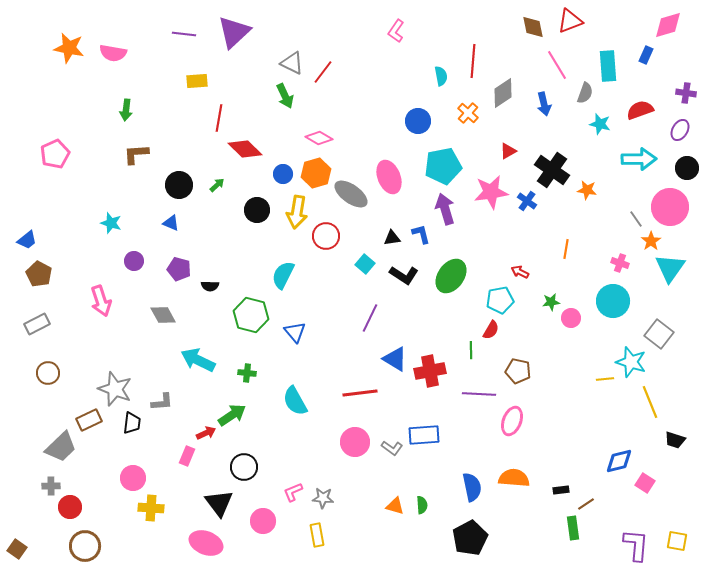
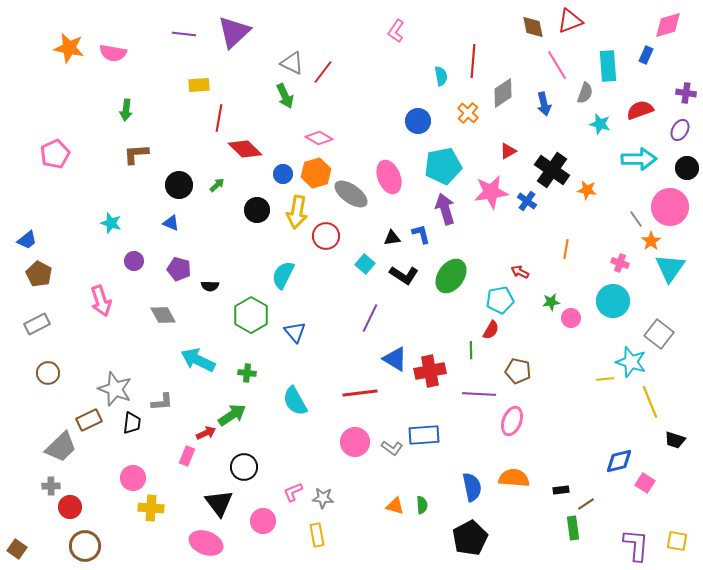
yellow rectangle at (197, 81): moved 2 px right, 4 px down
green hexagon at (251, 315): rotated 16 degrees clockwise
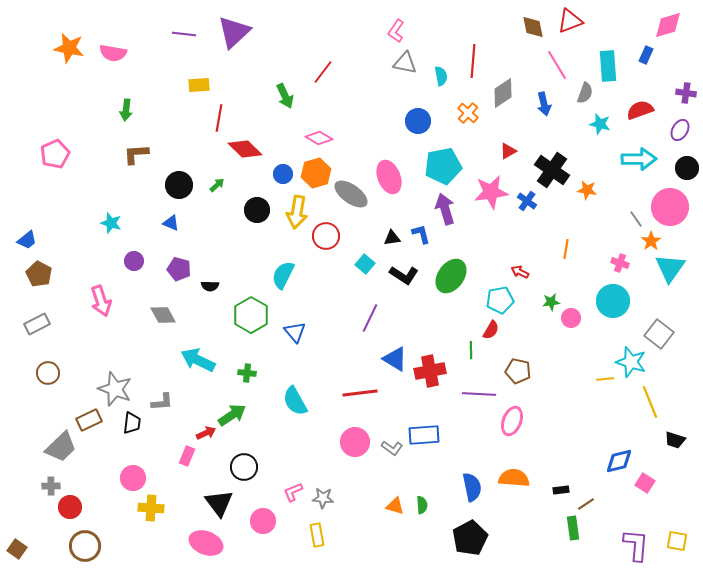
gray triangle at (292, 63): moved 113 px right; rotated 15 degrees counterclockwise
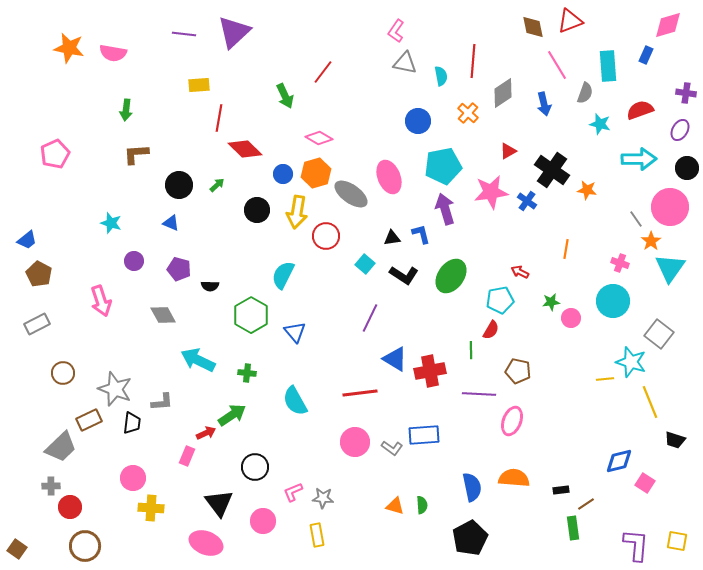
brown circle at (48, 373): moved 15 px right
black circle at (244, 467): moved 11 px right
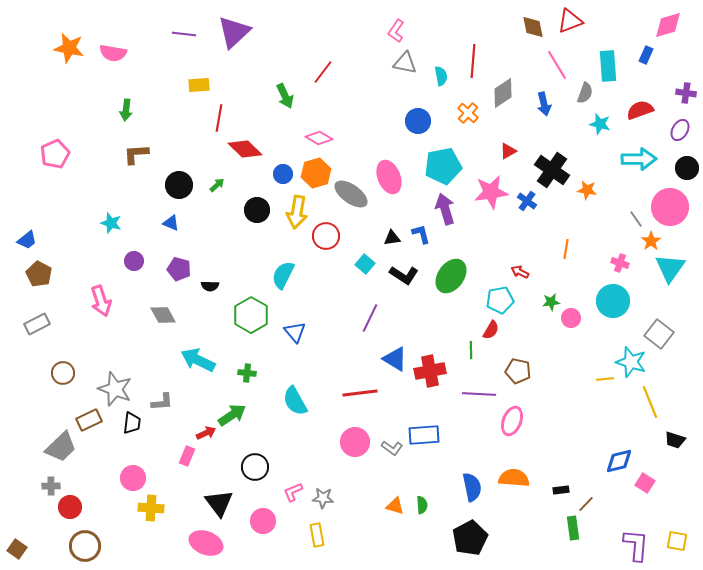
brown line at (586, 504): rotated 12 degrees counterclockwise
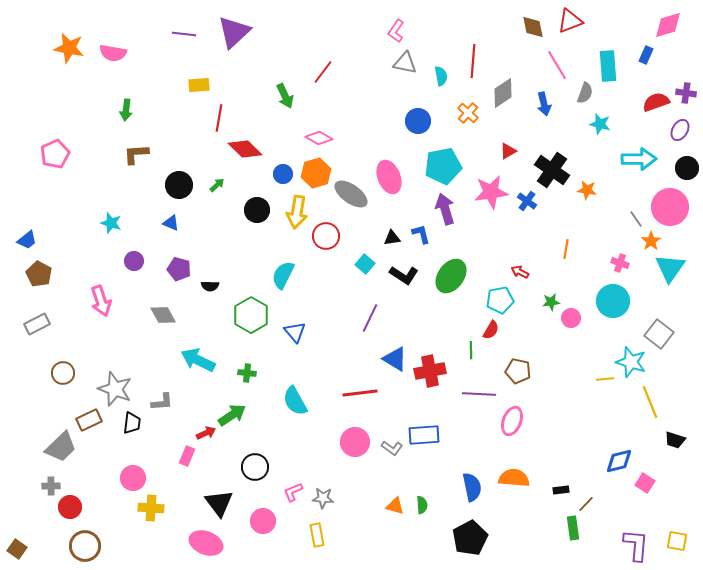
red semicircle at (640, 110): moved 16 px right, 8 px up
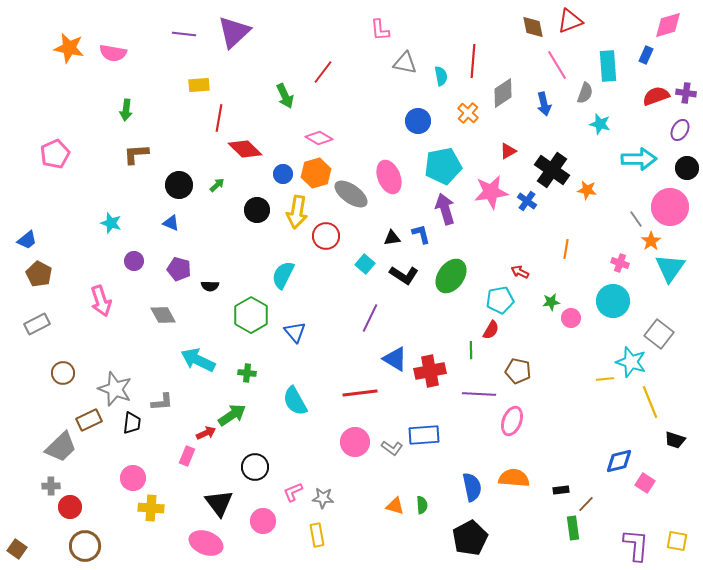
pink L-shape at (396, 31): moved 16 px left, 1 px up; rotated 40 degrees counterclockwise
red semicircle at (656, 102): moved 6 px up
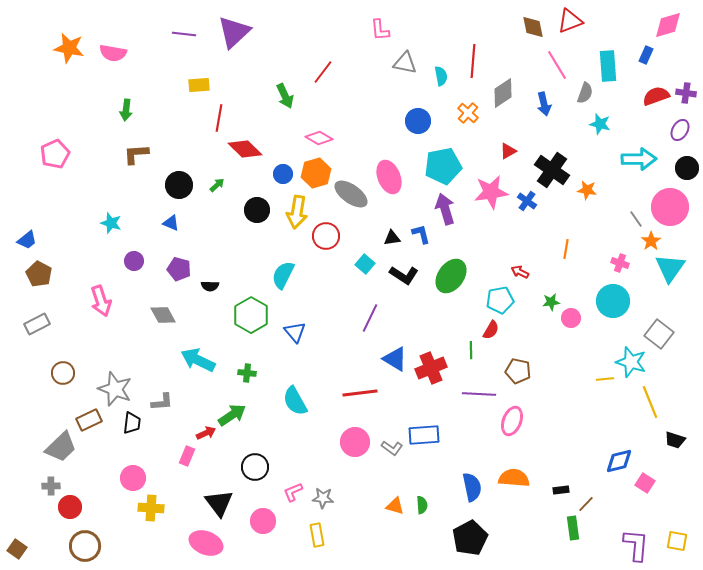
red cross at (430, 371): moved 1 px right, 3 px up; rotated 12 degrees counterclockwise
